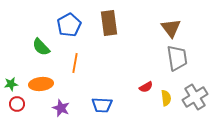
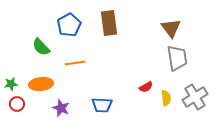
orange line: rotated 72 degrees clockwise
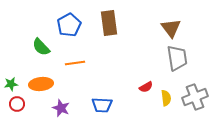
gray cross: rotated 10 degrees clockwise
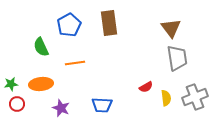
green semicircle: rotated 18 degrees clockwise
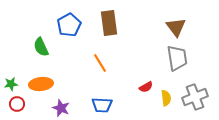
brown triangle: moved 5 px right, 1 px up
orange line: moved 25 px right; rotated 66 degrees clockwise
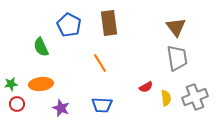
blue pentagon: rotated 15 degrees counterclockwise
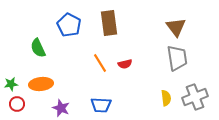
green semicircle: moved 3 px left, 1 px down
red semicircle: moved 21 px left, 23 px up; rotated 16 degrees clockwise
blue trapezoid: moved 1 px left
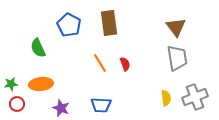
red semicircle: rotated 96 degrees counterclockwise
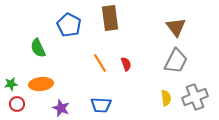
brown rectangle: moved 1 px right, 5 px up
gray trapezoid: moved 1 px left, 3 px down; rotated 36 degrees clockwise
red semicircle: moved 1 px right
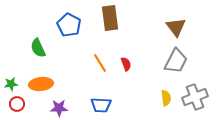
purple star: moved 2 px left; rotated 24 degrees counterclockwise
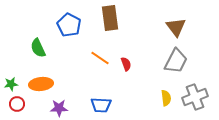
orange line: moved 5 px up; rotated 24 degrees counterclockwise
